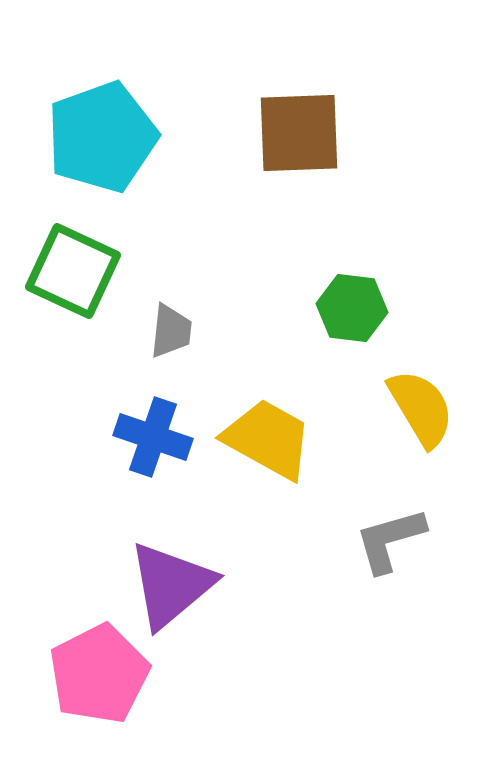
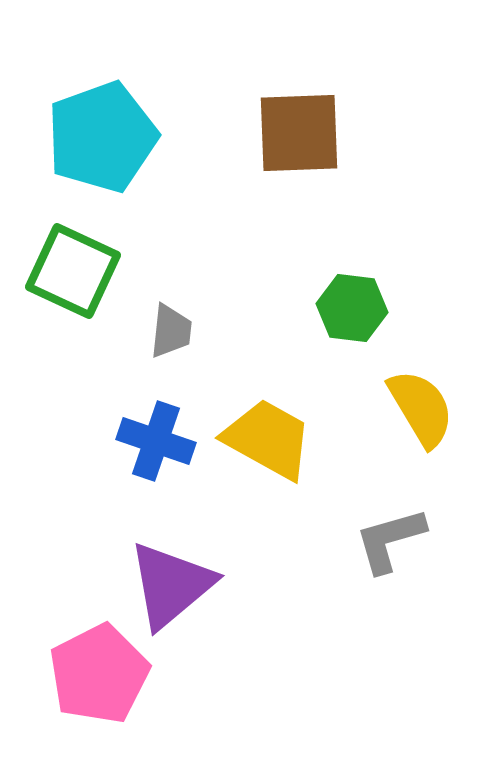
blue cross: moved 3 px right, 4 px down
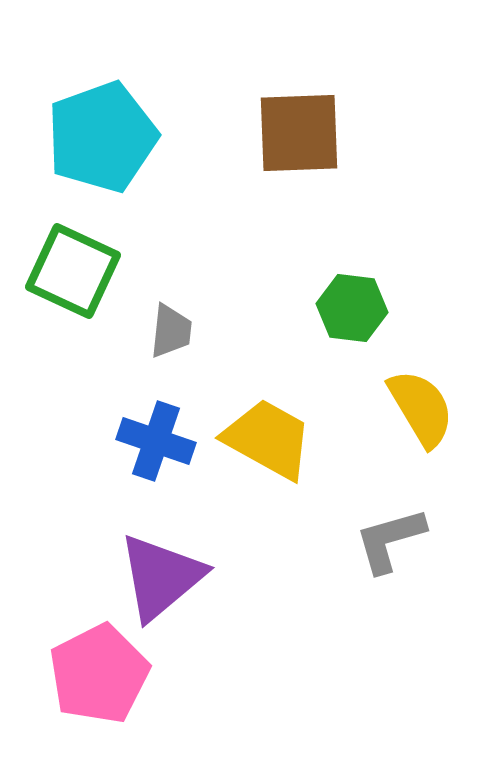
purple triangle: moved 10 px left, 8 px up
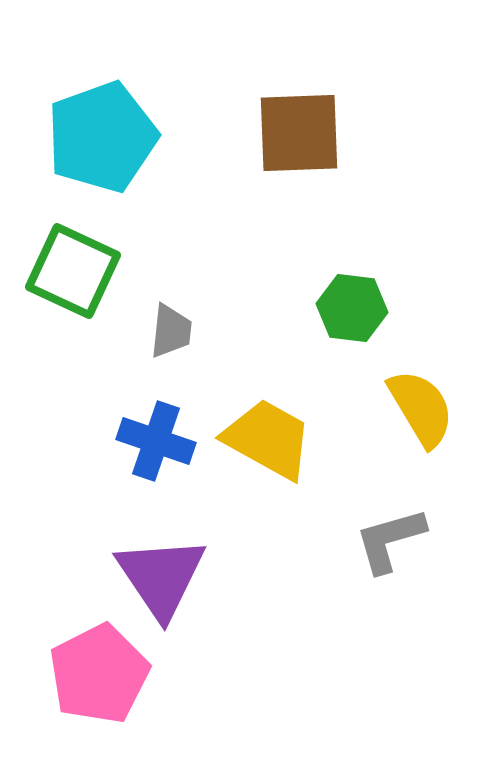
purple triangle: rotated 24 degrees counterclockwise
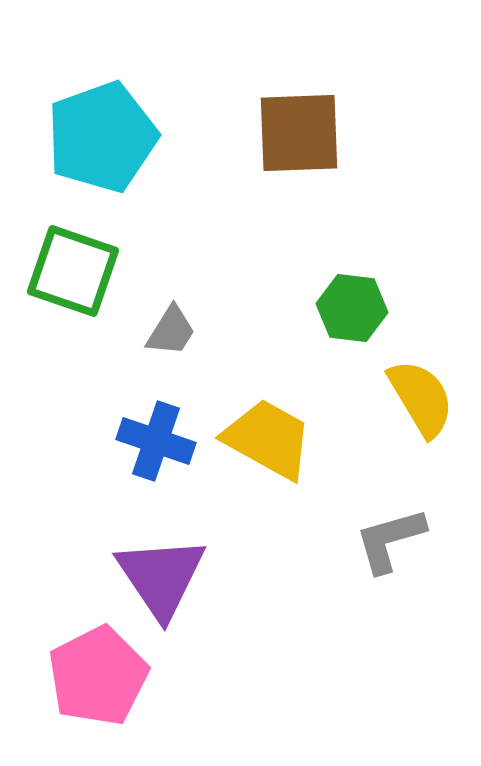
green square: rotated 6 degrees counterclockwise
gray trapezoid: rotated 26 degrees clockwise
yellow semicircle: moved 10 px up
pink pentagon: moved 1 px left, 2 px down
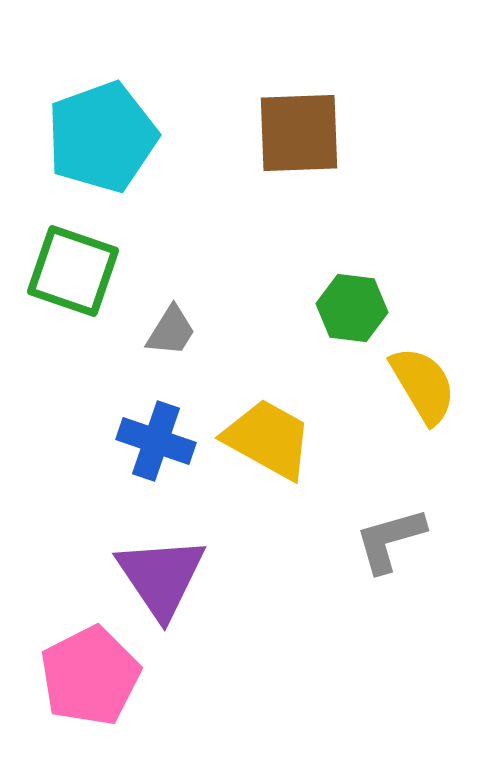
yellow semicircle: moved 2 px right, 13 px up
pink pentagon: moved 8 px left
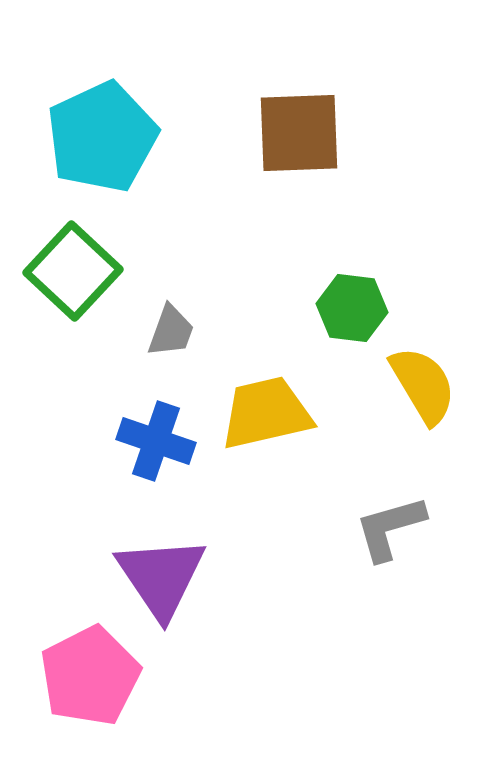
cyan pentagon: rotated 5 degrees counterclockwise
green square: rotated 24 degrees clockwise
gray trapezoid: rotated 12 degrees counterclockwise
yellow trapezoid: moved 2 px left, 26 px up; rotated 42 degrees counterclockwise
gray L-shape: moved 12 px up
